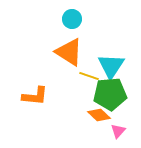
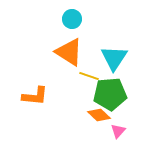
cyan triangle: moved 3 px right, 8 px up
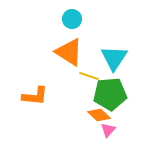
pink triangle: moved 10 px left, 1 px up
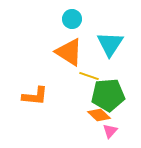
cyan triangle: moved 4 px left, 14 px up
green pentagon: moved 2 px left, 1 px down
pink triangle: moved 2 px right, 1 px down
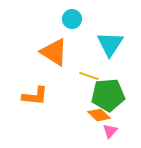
orange triangle: moved 15 px left
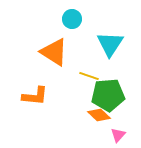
pink triangle: moved 8 px right, 4 px down
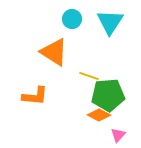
cyan triangle: moved 22 px up
orange diamond: rotated 15 degrees counterclockwise
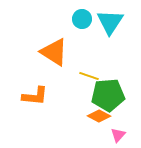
cyan circle: moved 10 px right
orange diamond: moved 1 px down
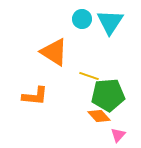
orange diamond: rotated 20 degrees clockwise
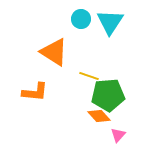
cyan circle: moved 1 px left
orange L-shape: moved 4 px up
